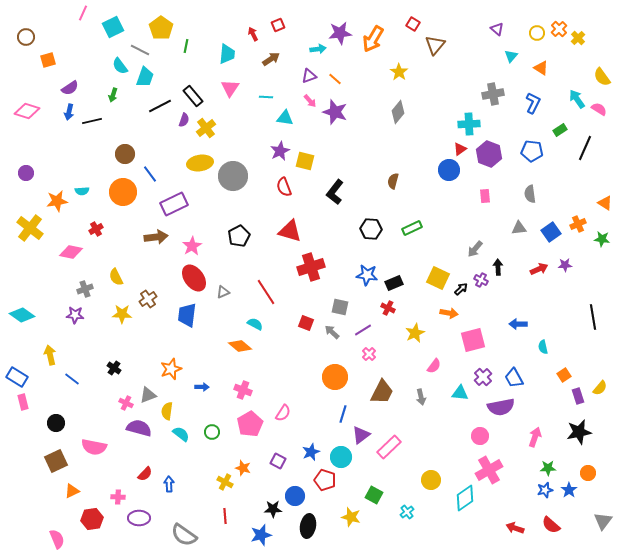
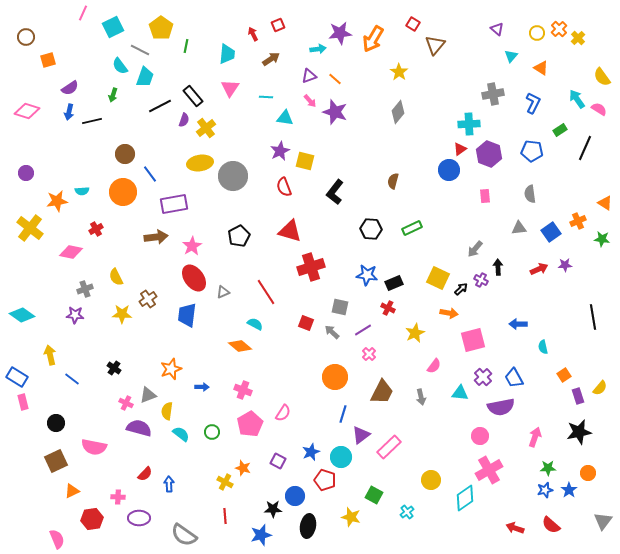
purple rectangle at (174, 204): rotated 16 degrees clockwise
orange cross at (578, 224): moved 3 px up
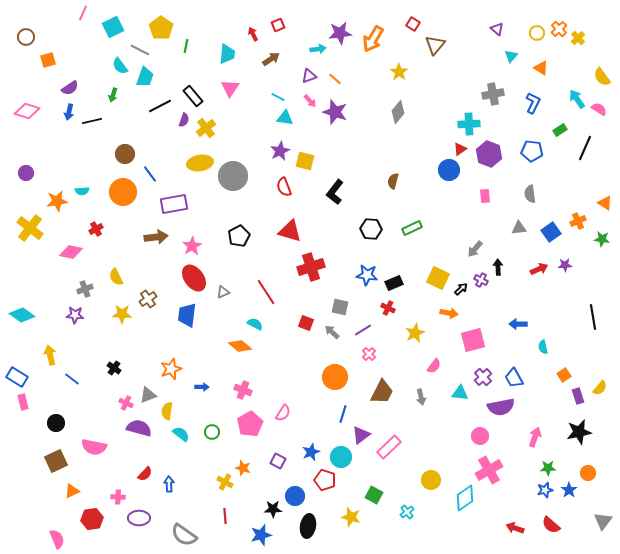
cyan line at (266, 97): moved 12 px right; rotated 24 degrees clockwise
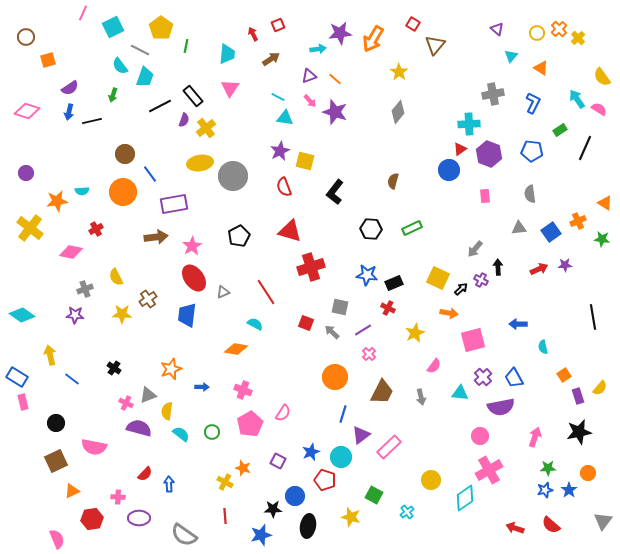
orange diamond at (240, 346): moved 4 px left, 3 px down; rotated 30 degrees counterclockwise
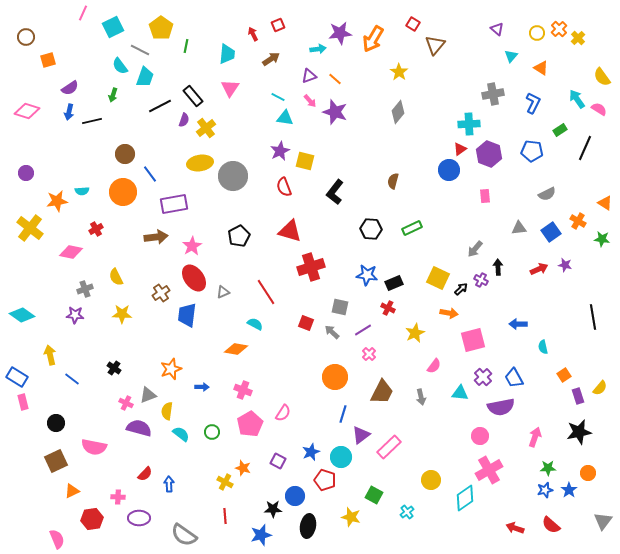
gray semicircle at (530, 194): moved 17 px right; rotated 108 degrees counterclockwise
orange cross at (578, 221): rotated 35 degrees counterclockwise
purple star at (565, 265): rotated 16 degrees clockwise
brown cross at (148, 299): moved 13 px right, 6 px up
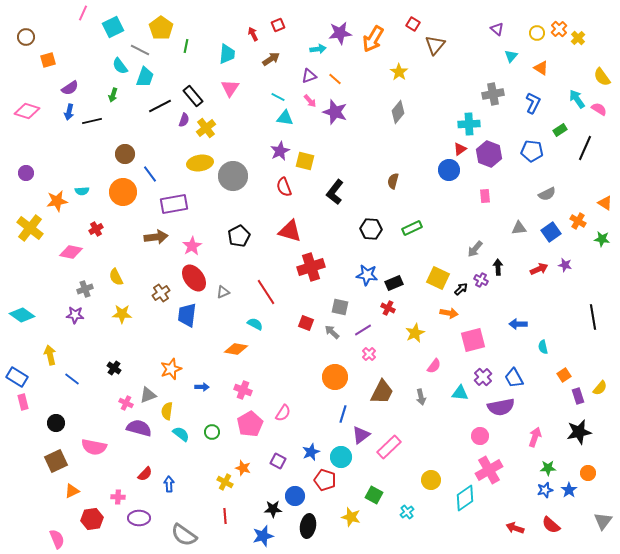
blue star at (261, 535): moved 2 px right, 1 px down
